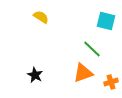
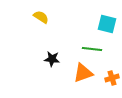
cyan square: moved 1 px right, 3 px down
green line: rotated 36 degrees counterclockwise
black star: moved 17 px right, 16 px up; rotated 21 degrees counterclockwise
orange cross: moved 1 px right, 4 px up
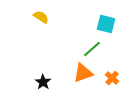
cyan square: moved 1 px left
green line: rotated 48 degrees counterclockwise
black star: moved 9 px left, 23 px down; rotated 28 degrees clockwise
orange cross: rotated 32 degrees counterclockwise
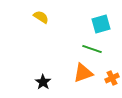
cyan square: moved 5 px left; rotated 30 degrees counterclockwise
green line: rotated 60 degrees clockwise
orange cross: rotated 24 degrees clockwise
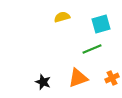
yellow semicircle: moved 21 px right; rotated 49 degrees counterclockwise
green line: rotated 42 degrees counterclockwise
orange triangle: moved 5 px left, 5 px down
black star: rotated 14 degrees counterclockwise
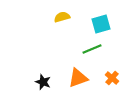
orange cross: rotated 24 degrees counterclockwise
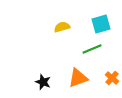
yellow semicircle: moved 10 px down
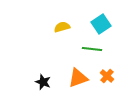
cyan square: rotated 18 degrees counterclockwise
green line: rotated 30 degrees clockwise
orange cross: moved 5 px left, 2 px up
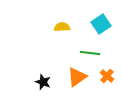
yellow semicircle: rotated 14 degrees clockwise
green line: moved 2 px left, 4 px down
orange triangle: moved 1 px left, 1 px up; rotated 15 degrees counterclockwise
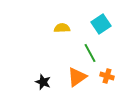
yellow semicircle: moved 1 px down
green line: rotated 54 degrees clockwise
orange cross: rotated 24 degrees counterclockwise
